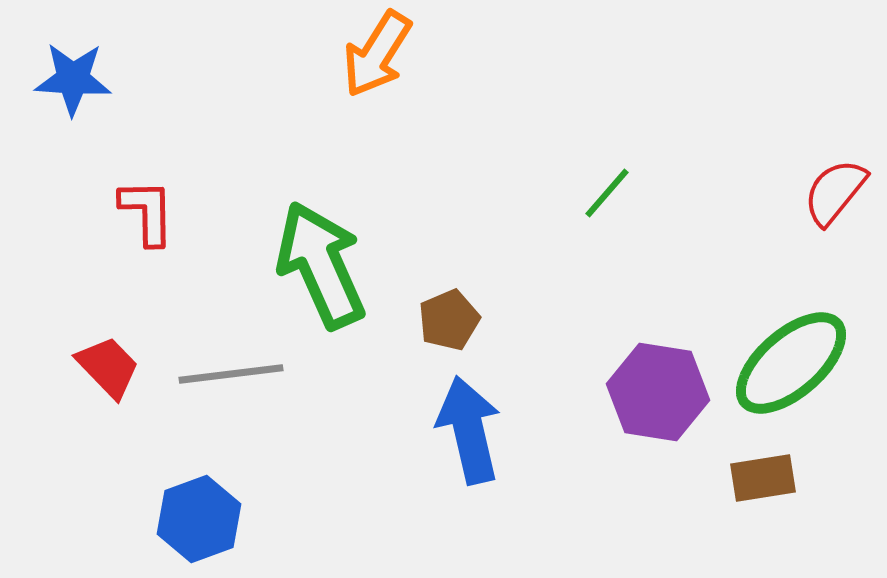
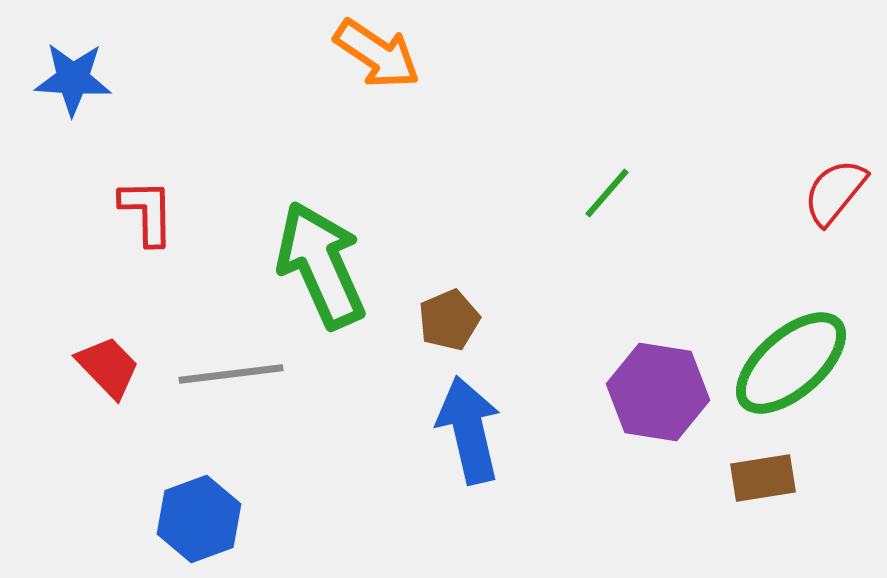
orange arrow: rotated 88 degrees counterclockwise
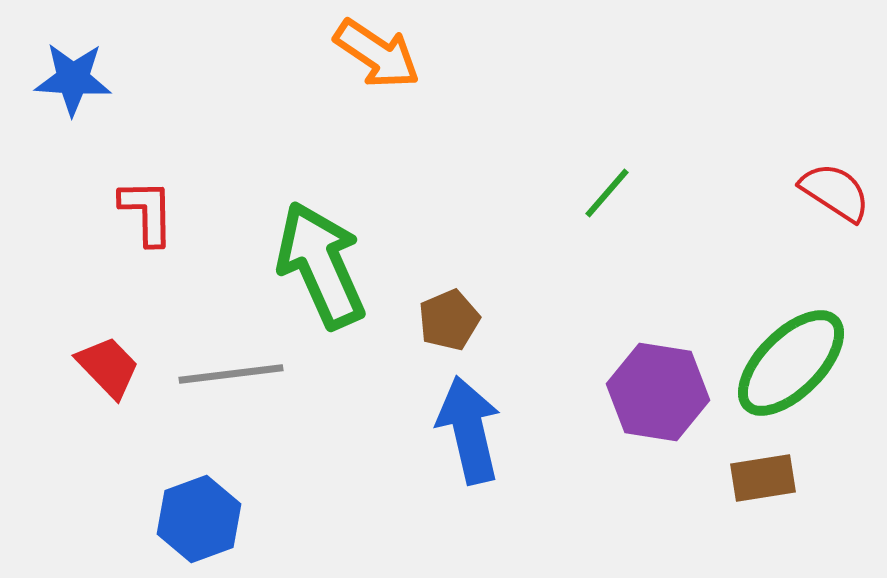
red semicircle: rotated 84 degrees clockwise
green ellipse: rotated 4 degrees counterclockwise
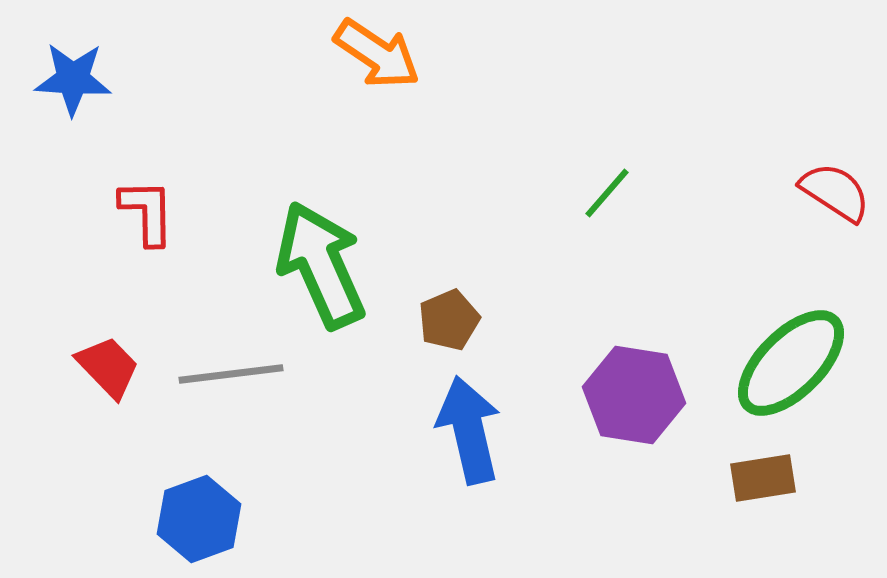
purple hexagon: moved 24 px left, 3 px down
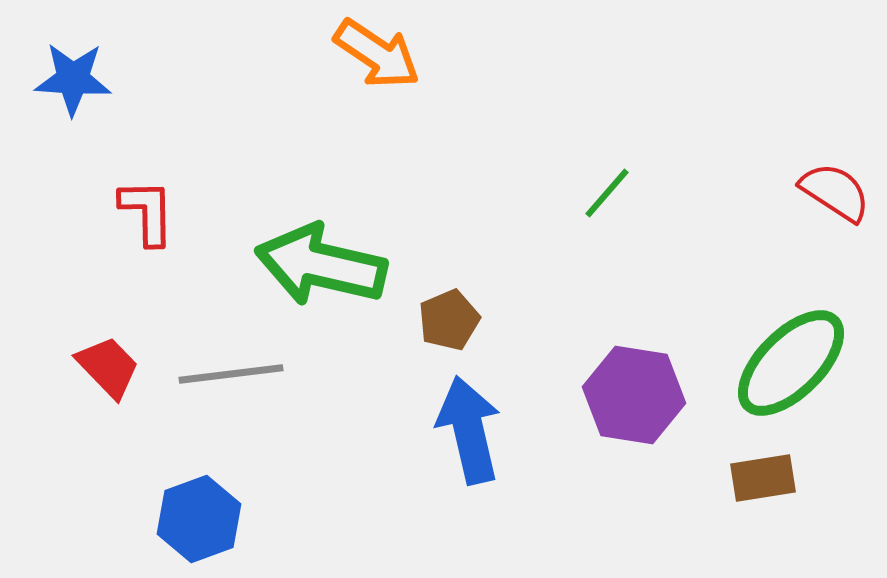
green arrow: rotated 53 degrees counterclockwise
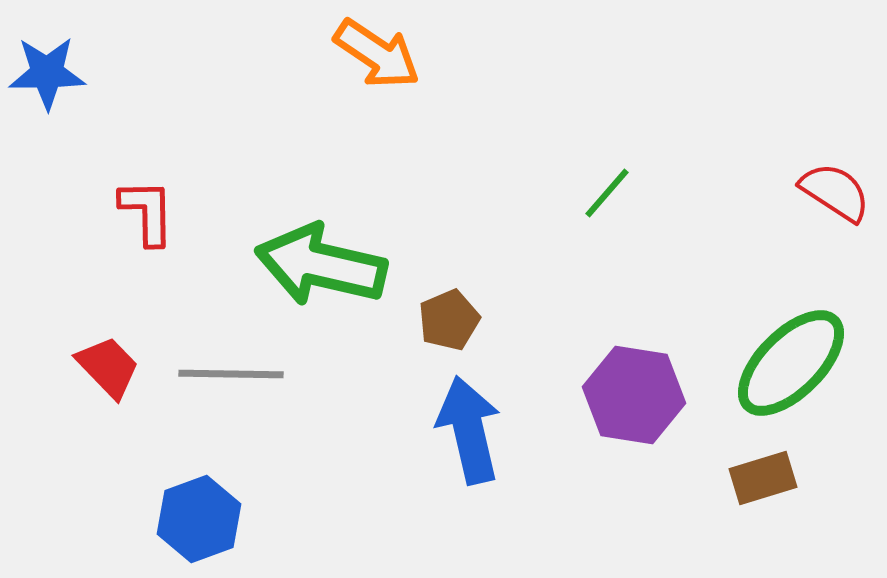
blue star: moved 26 px left, 6 px up; rotated 4 degrees counterclockwise
gray line: rotated 8 degrees clockwise
brown rectangle: rotated 8 degrees counterclockwise
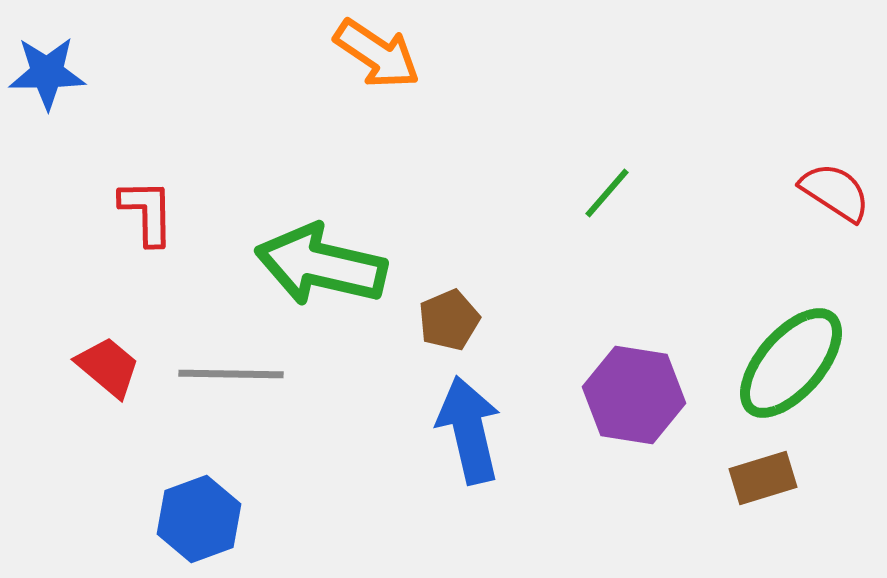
green ellipse: rotated 4 degrees counterclockwise
red trapezoid: rotated 6 degrees counterclockwise
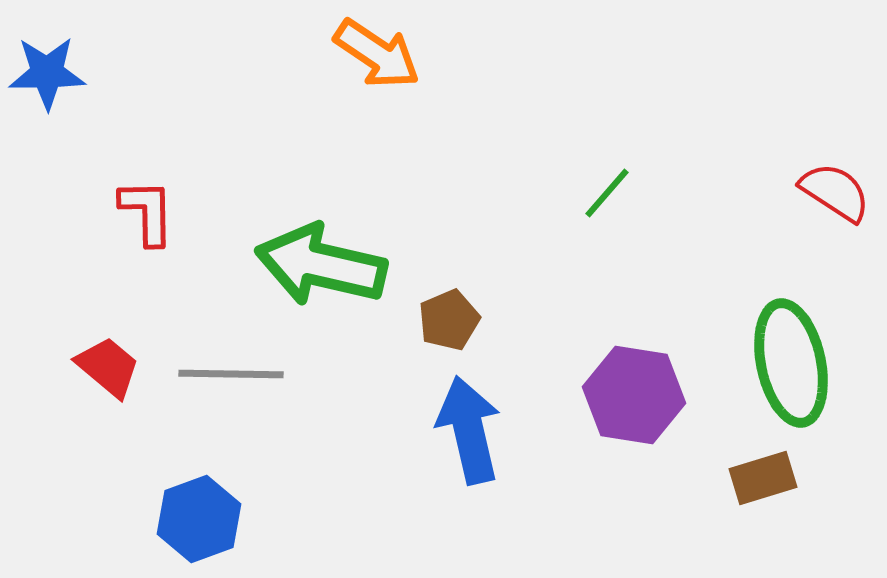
green ellipse: rotated 53 degrees counterclockwise
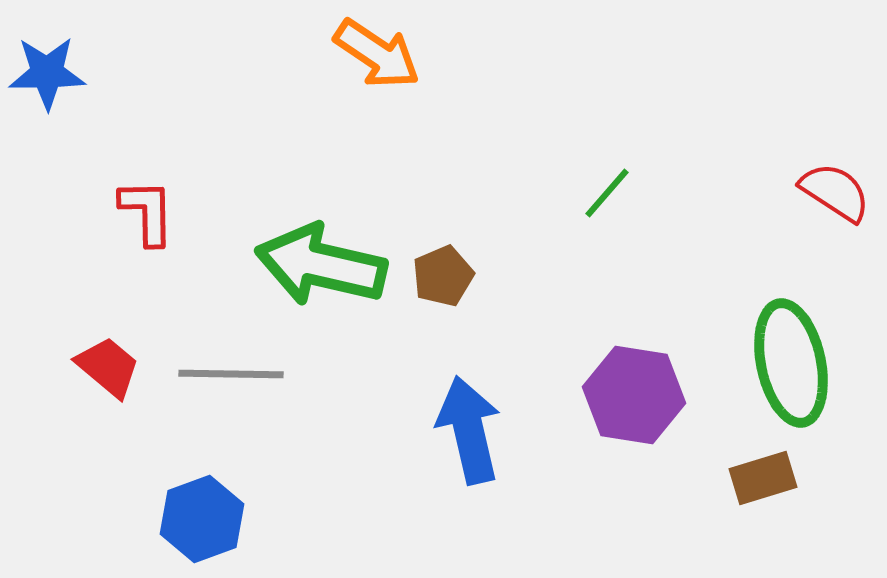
brown pentagon: moved 6 px left, 44 px up
blue hexagon: moved 3 px right
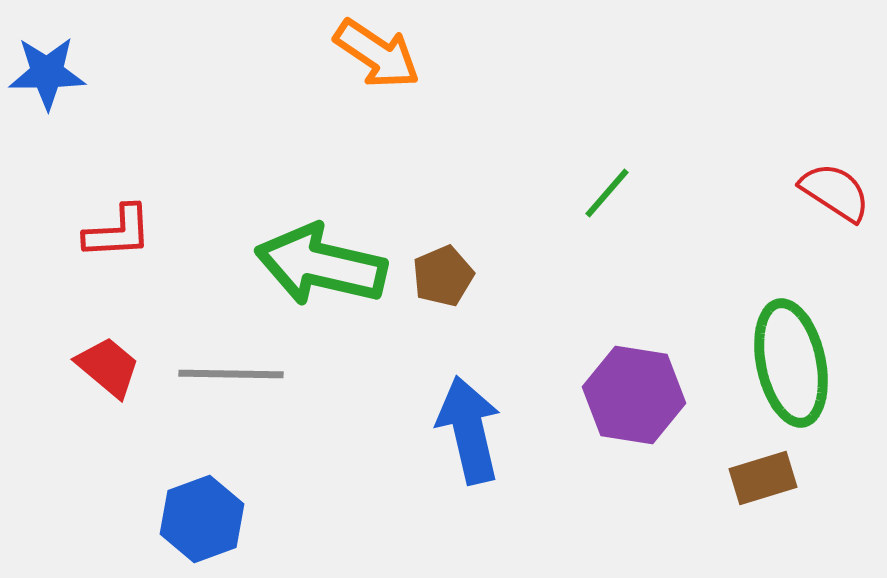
red L-shape: moved 29 px left, 20 px down; rotated 88 degrees clockwise
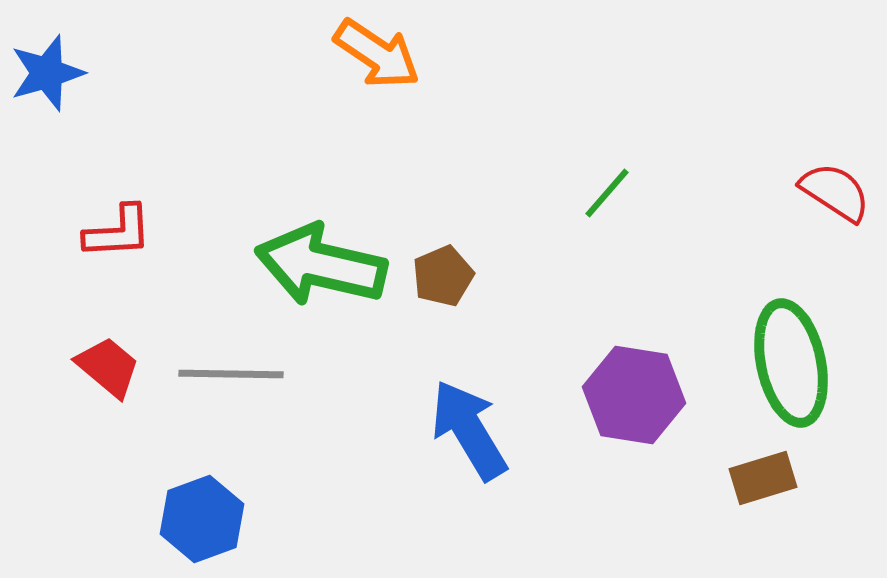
blue star: rotated 16 degrees counterclockwise
blue arrow: rotated 18 degrees counterclockwise
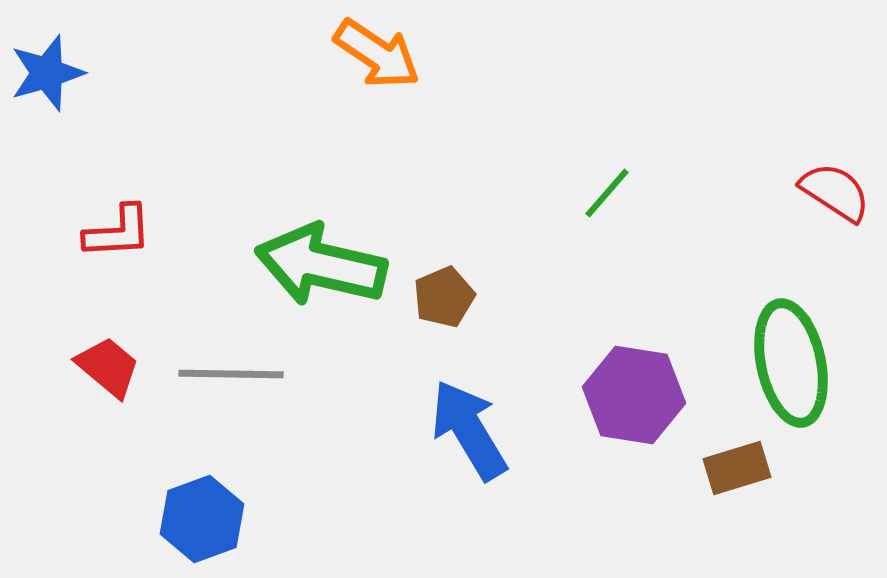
brown pentagon: moved 1 px right, 21 px down
brown rectangle: moved 26 px left, 10 px up
